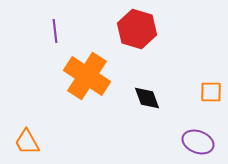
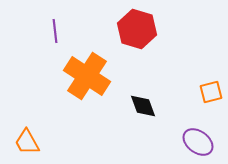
orange square: rotated 15 degrees counterclockwise
black diamond: moved 4 px left, 8 px down
purple ellipse: rotated 16 degrees clockwise
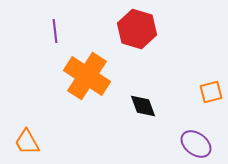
purple ellipse: moved 2 px left, 2 px down
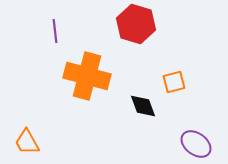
red hexagon: moved 1 px left, 5 px up
orange cross: rotated 18 degrees counterclockwise
orange square: moved 37 px left, 10 px up
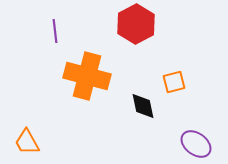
red hexagon: rotated 15 degrees clockwise
black diamond: rotated 8 degrees clockwise
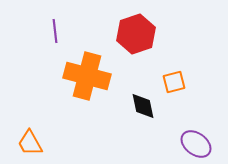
red hexagon: moved 10 px down; rotated 9 degrees clockwise
orange trapezoid: moved 3 px right, 1 px down
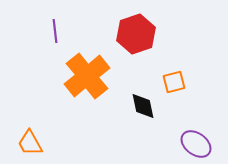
orange cross: rotated 36 degrees clockwise
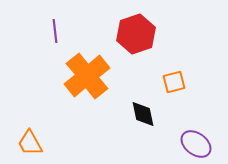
black diamond: moved 8 px down
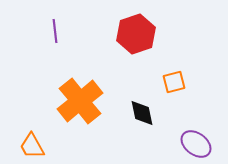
orange cross: moved 7 px left, 25 px down
black diamond: moved 1 px left, 1 px up
orange trapezoid: moved 2 px right, 3 px down
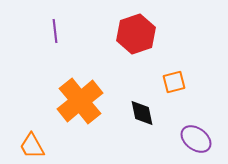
purple ellipse: moved 5 px up
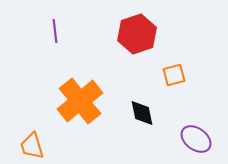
red hexagon: moved 1 px right
orange square: moved 7 px up
orange trapezoid: rotated 12 degrees clockwise
